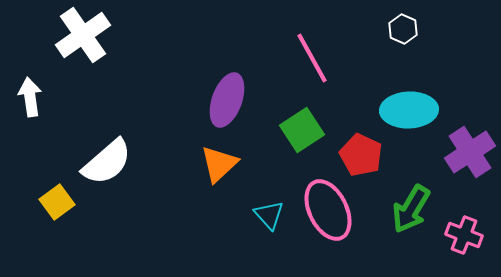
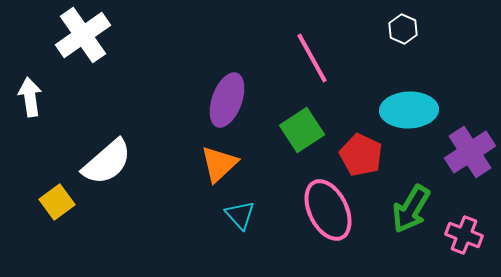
cyan triangle: moved 29 px left
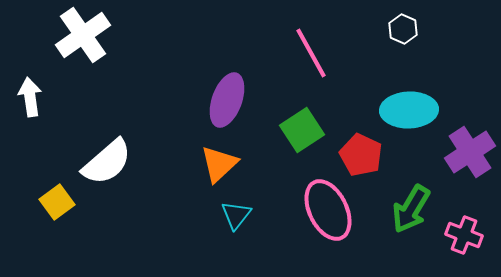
pink line: moved 1 px left, 5 px up
cyan triangle: moved 4 px left; rotated 20 degrees clockwise
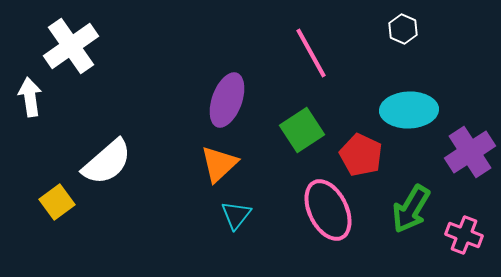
white cross: moved 12 px left, 11 px down
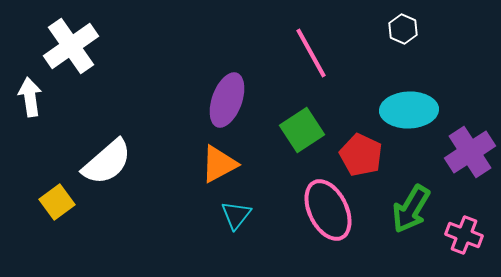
orange triangle: rotated 15 degrees clockwise
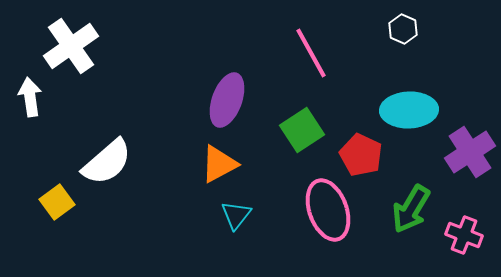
pink ellipse: rotated 6 degrees clockwise
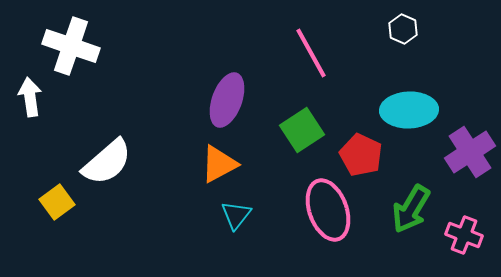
white cross: rotated 36 degrees counterclockwise
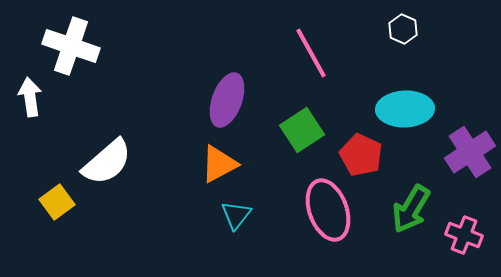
cyan ellipse: moved 4 px left, 1 px up
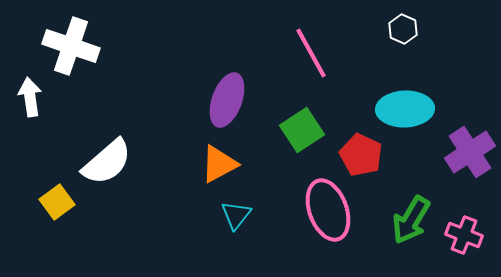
green arrow: moved 11 px down
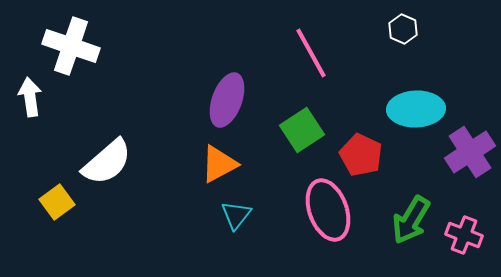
cyan ellipse: moved 11 px right
